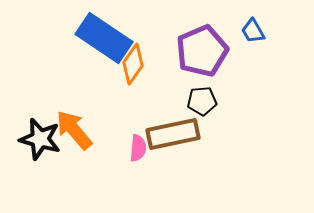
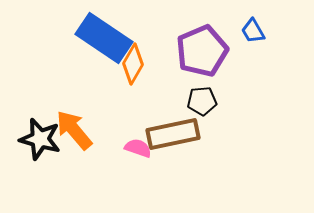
orange diamond: rotated 6 degrees counterclockwise
pink semicircle: rotated 76 degrees counterclockwise
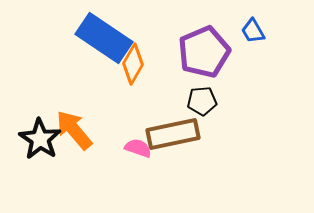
purple pentagon: moved 2 px right, 1 px down
black star: rotated 18 degrees clockwise
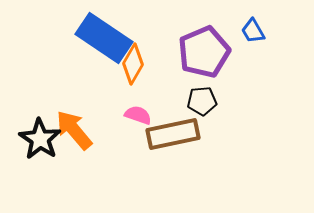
pink semicircle: moved 33 px up
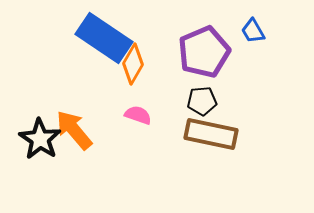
brown rectangle: moved 38 px right; rotated 24 degrees clockwise
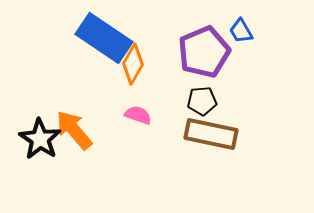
blue trapezoid: moved 12 px left
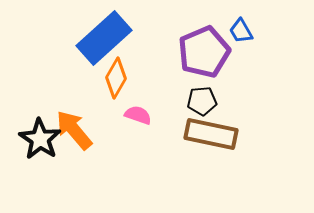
blue rectangle: rotated 76 degrees counterclockwise
orange diamond: moved 17 px left, 14 px down
